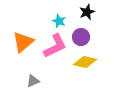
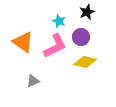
orange triangle: rotated 45 degrees counterclockwise
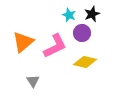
black star: moved 5 px right, 2 px down
cyan star: moved 10 px right, 6 px up
purple circle: moved 1 px right, 4 px up
orange triangle: rotated 45 degrees clockwise
gray triangle: rotated 40 degrees counterclockwise
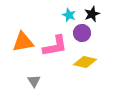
orange triangle: rotated 30 degrees clockwise
pink L-shape: rotated 16 degrees clockwise
gray triangle: moved 1 px right
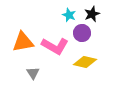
pink L-shape: rotated 40 degrees clockwise
gray triangle: moved 1 px left, 8 px up
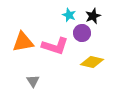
black star: moved 1 px right, 2 px down
pink L-shape: rotated 12 degrees counterclockwise
yellow diamond: moved 7 px right
gray triangle: moved 8 px down
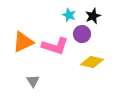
purple circle: moved 1 px down
orange triangle: rotated 15 degrees counterclockwise
